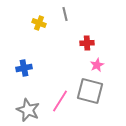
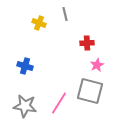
blue cross: moved 1 px right, 2 px up; rotated 28 degrees clockwise
pink line: moved 1 px left, 2 px down
gray star: moved 3 px left, 4 px up; rotated 15 degrees counterclockwise
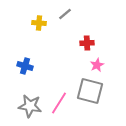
gray line: rotated 64 degrees clockwise
yellow cross: rotated 16 degrees counterclockwise
gray star: moved 5 px right
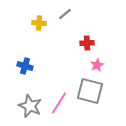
gray star: rotated 15 degrees clockwise
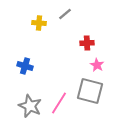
pink star: rotated 16 degrees counterclockwise
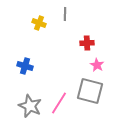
gray line: rotated 48 degrees counterclockwise
yellow cross: rotated 16 degrees clockwise
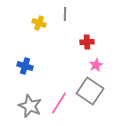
red cross: moved 1 px up
pink star: moved 1 px left; rotated 16 degrees clockwise
gray square: rotated 20 degrees clockwise
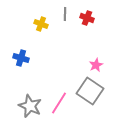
yellow cross: moved 2 px right, 1 px down
red cross: moved 24 px up; rotated 24 degrees clockwise
blue cross: moved 4 px left, 8 px up
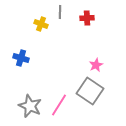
gray line: moved 5 px left, 2 px up
red cross: rotated 24 degrees counterclockwise
pink line: moved 2 px down
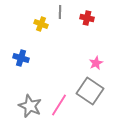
red cross: rotated 16 degrees clockwise
pink star: moved 2 px up
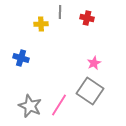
yellow cross: rotated 24 degrees counterclockwise
pink star: moved 2 px left
